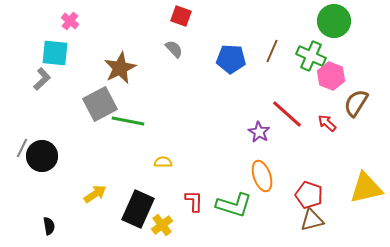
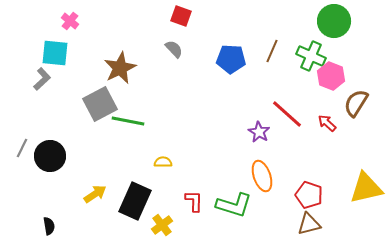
black circle: moved 8 px right
black rectangle: moved 3 px left, 8 px up
brown triangle: moved 3 px left, 4 px down
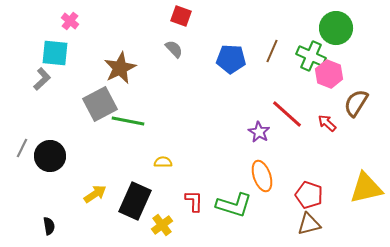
green circle: moved 2 px right, 7 px down
pink hexagon: moved 2 px left, 2 px up
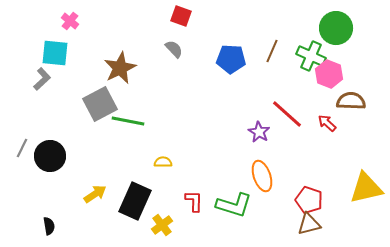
brown semicircle: moved 5 px left, 2 px up; rotated 60 degrees clockwise
red pentagon: moved 5 px down
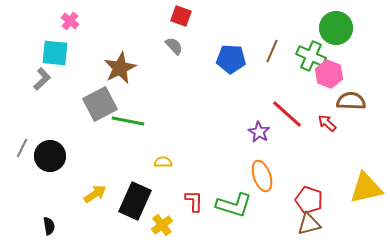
gray semicircle: moved 3 px up
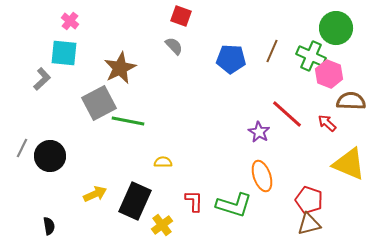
cyan square: moved 9 px right
gray square: moved 1 px left, 1 px up
yellow triangle: moved 17 px left, 24 px up; rotated 36 degrees clockwise
yellow arrow: rotated 10 degrees clockwise
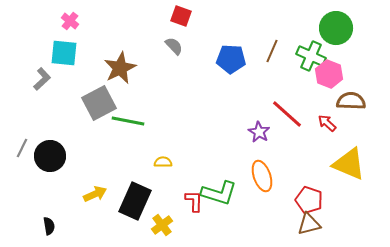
green L-shape: moved 15 px left, 12 px up
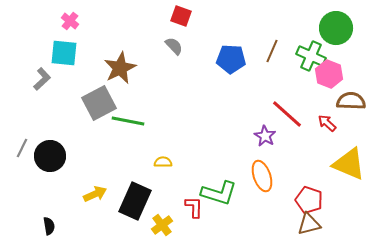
purple star: moved 6 px right, 4 px down
red L-shape: moved 6 px down
